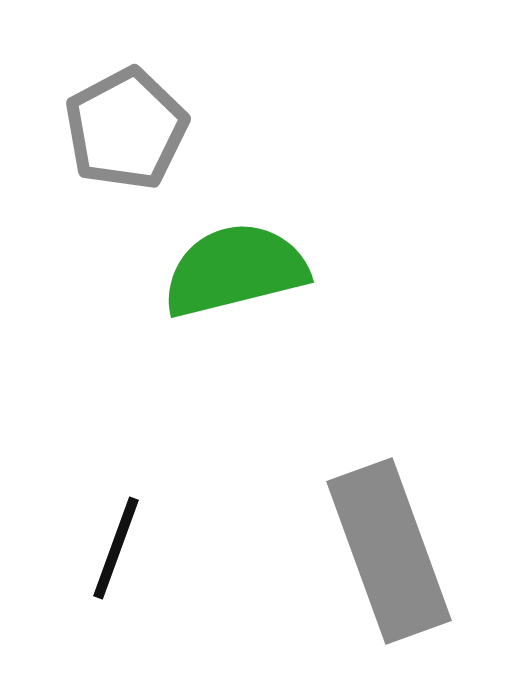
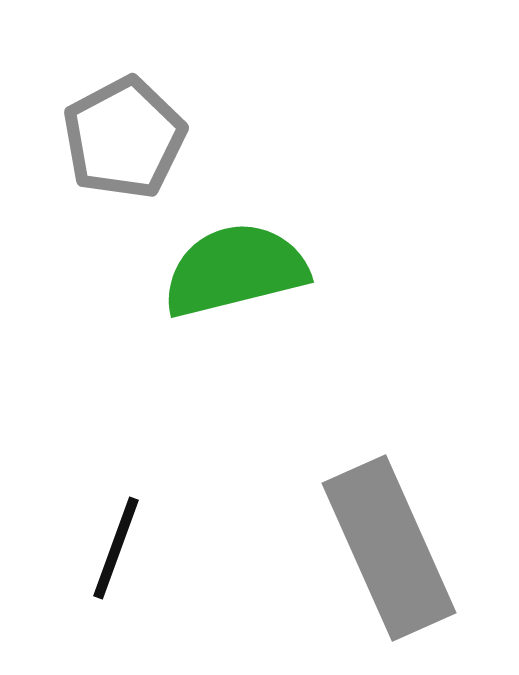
gray pentagon: moved 2 px left, 9 px down
gray rectangle: moved 3 px up; rotated 4 degrees counterclockwise
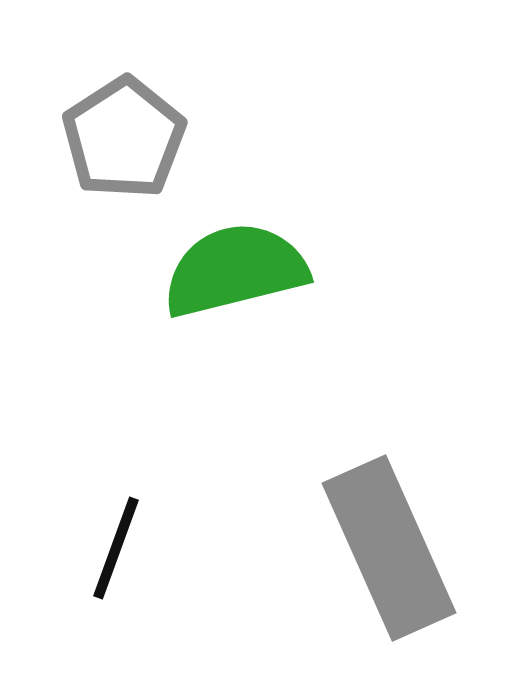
gray pentagon: rotated 5 degrees counterclockwise
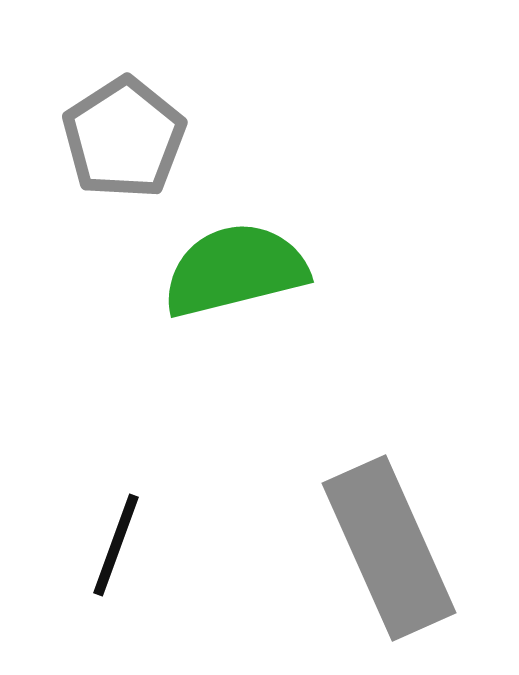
black line: moved 3 px up
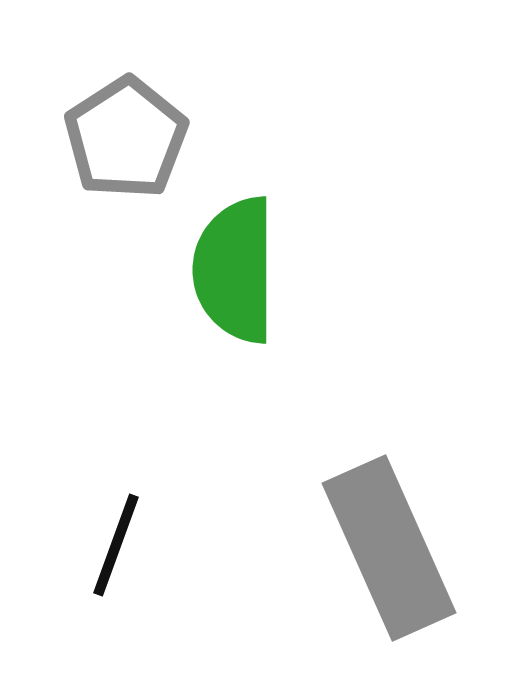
gray pentagon: moved 2 px right
green semicircle: rotated 76 degrees counterclockwise
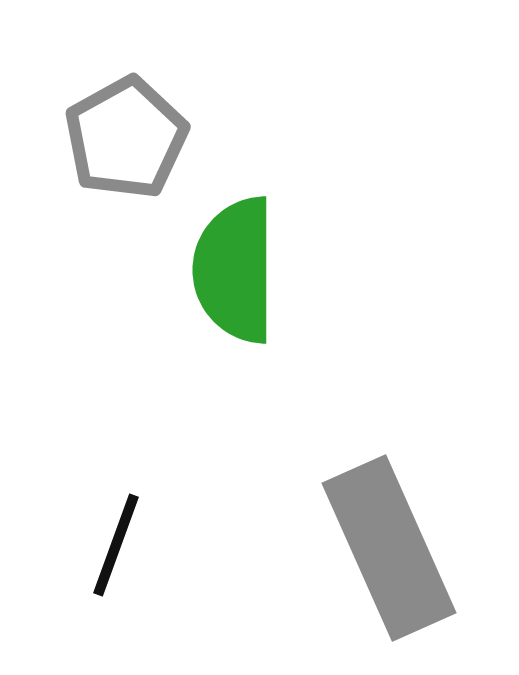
gray pentagon: rotated 4 degrees clockwise
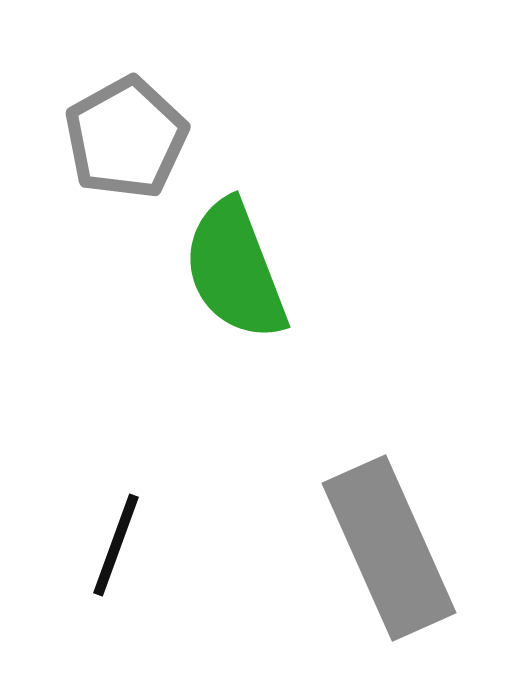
green semicircle: rotated 21 degrees counterclockwise
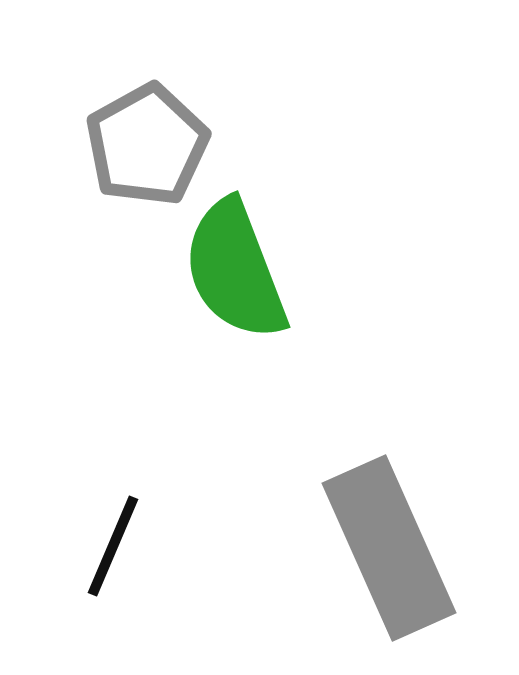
gray pentagon: moved 21 px right, 7 px down
black line: moved 3 px left, 1 px down; rotated 3 degrees clockwise
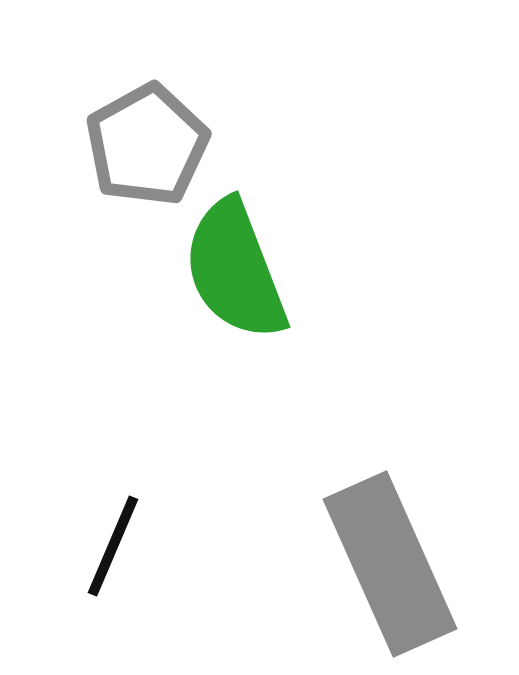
gray rectangle: moved 1 px right, 16 px down
